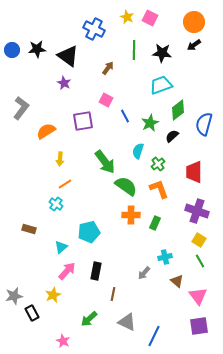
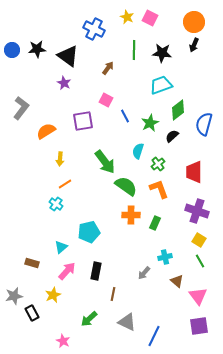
black arrow at (194, 45): rotated 32 degrees counterclockwise
brown rectangle at (29, 229): moved 3 px right, 34 px down
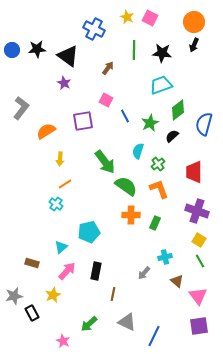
green arrow at (89, 319): moved 5 px down
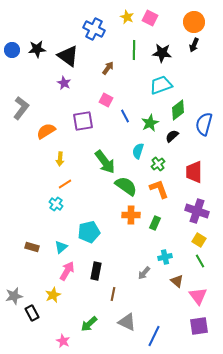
brown rectangle at (32, 263): moved 16 px up
pink arrow at (67, 271): rotated 12 degrees counterclockwise
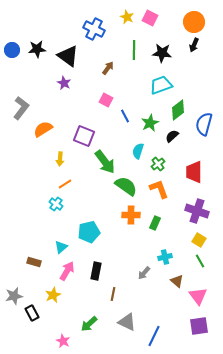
purple square at (83, 121): moved 1 px right, 15 px down; rotated 30 degrees clockwise
orange semicircle at (46, 131): moved 3 px left, 2 px up
brown rectangle at (32, 247): moved 2 px right, 15 px down
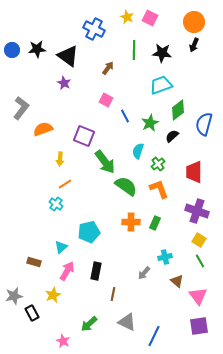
orange semicircle at (43, 129): rotated 12 degrees clockwise
orange cross at (131, 215): moved 7 px down
